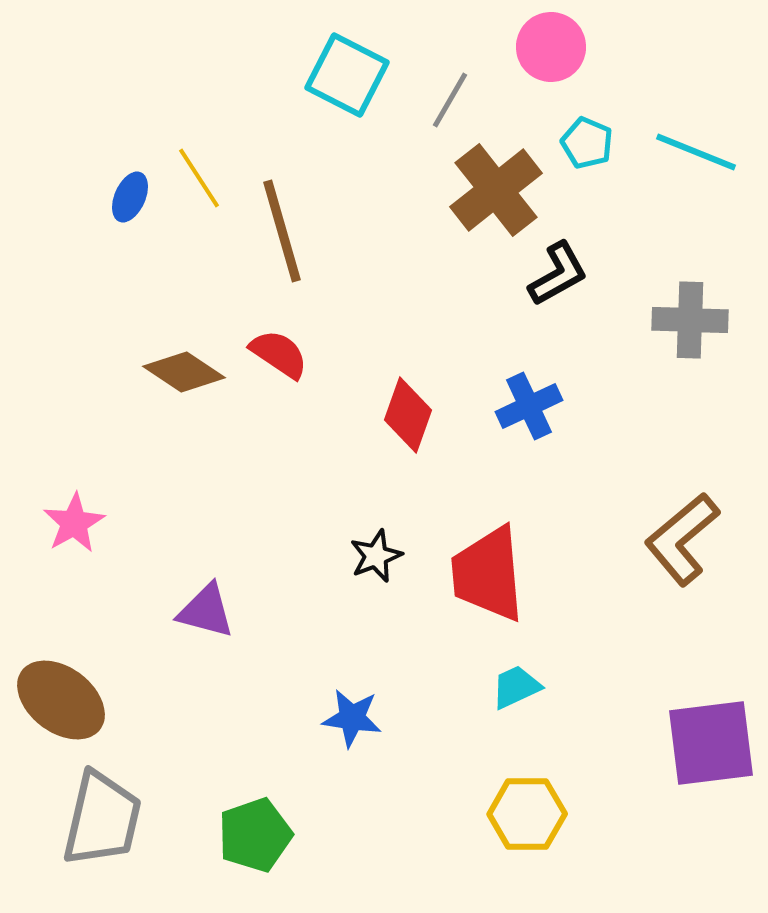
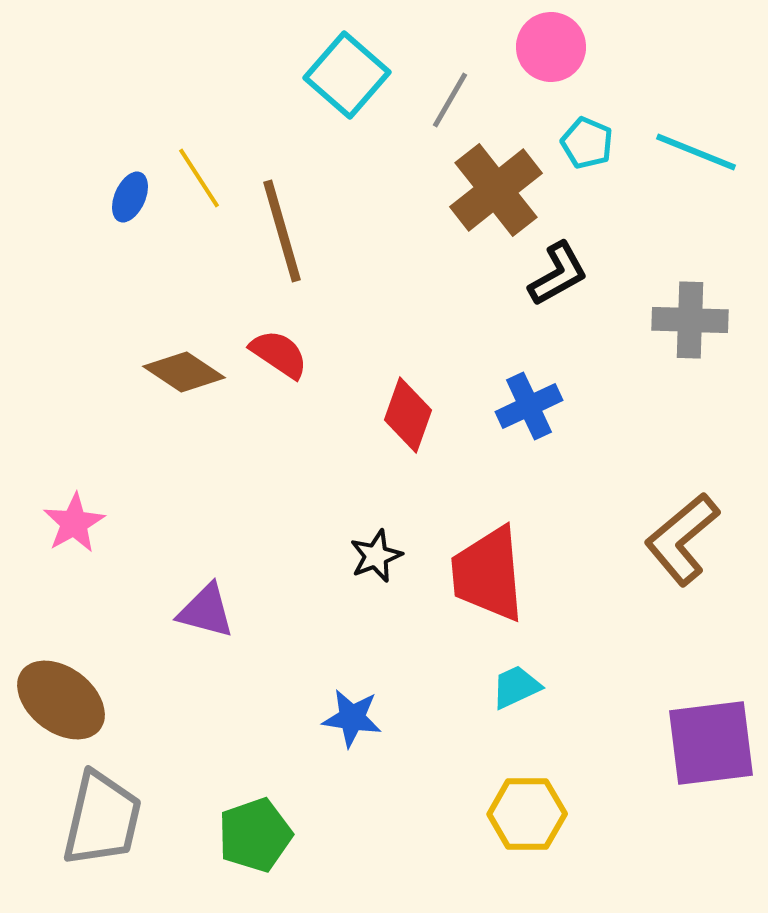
cyan square: rotated 14 degrees clockwise
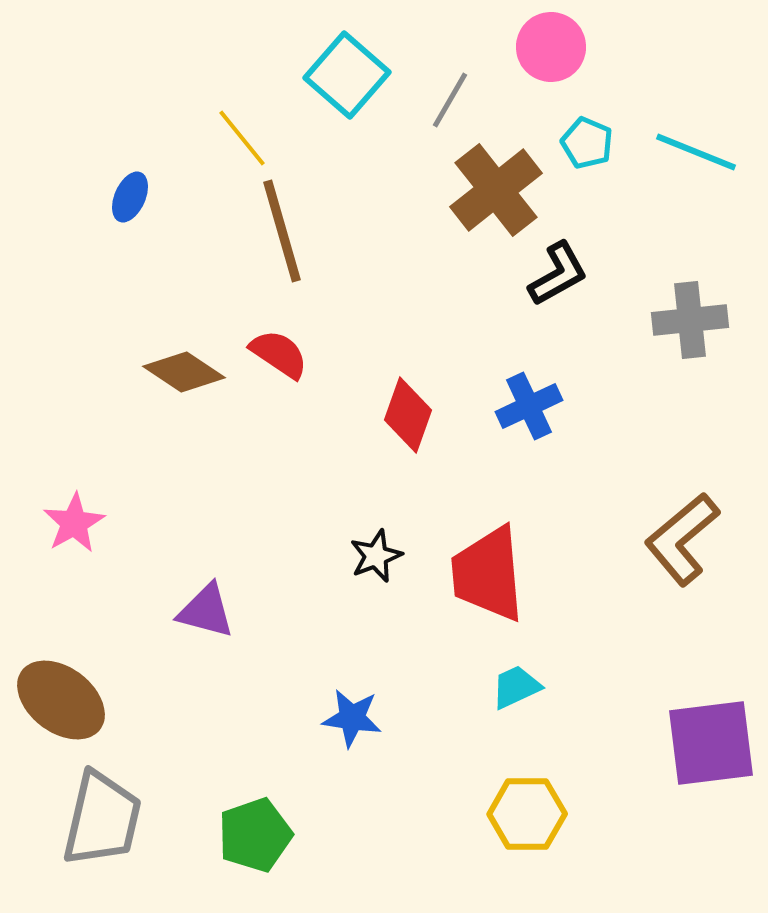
yellow line: moved 43 px right, 40 px up; rotated 6 degrees counterclockwise
gray cross: rotated 8 degrees counterclockwise
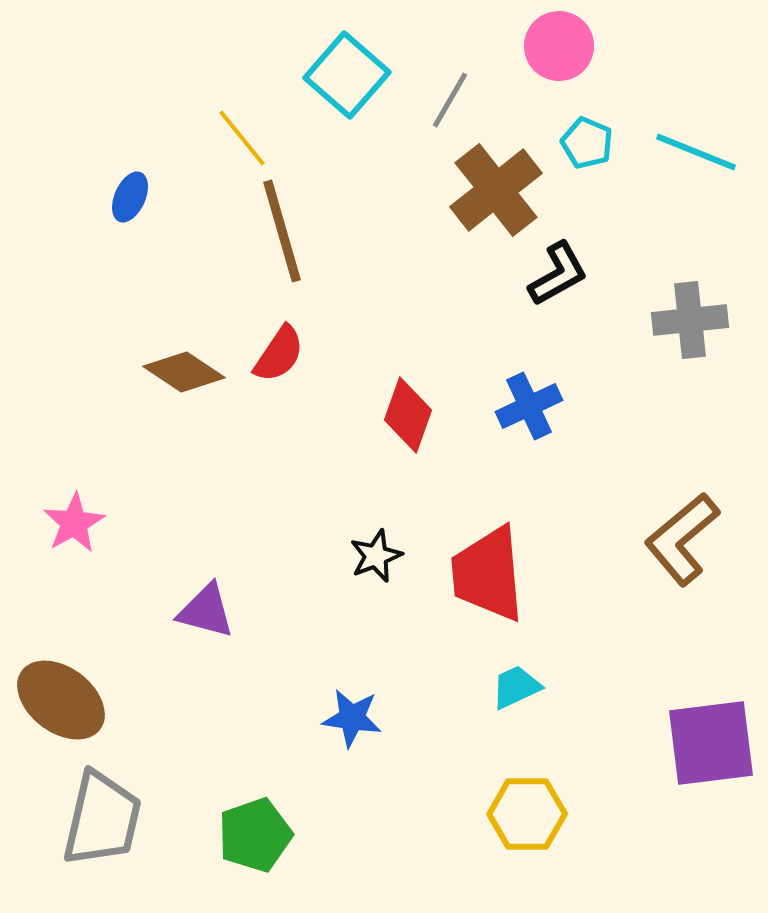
pink circle: moved 8 px right, 1 px up
red semicircle: rotated 90 degrees clockwise
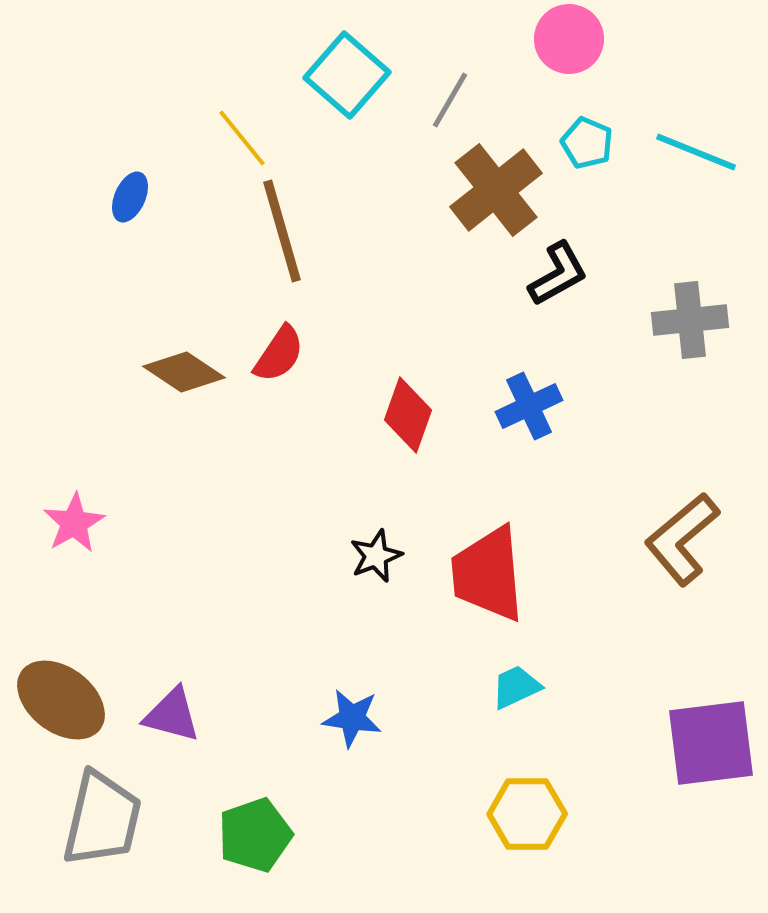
pink circle: moved 10 px right, 7 px up
purple triangle: moved 34 px left, 104 px down
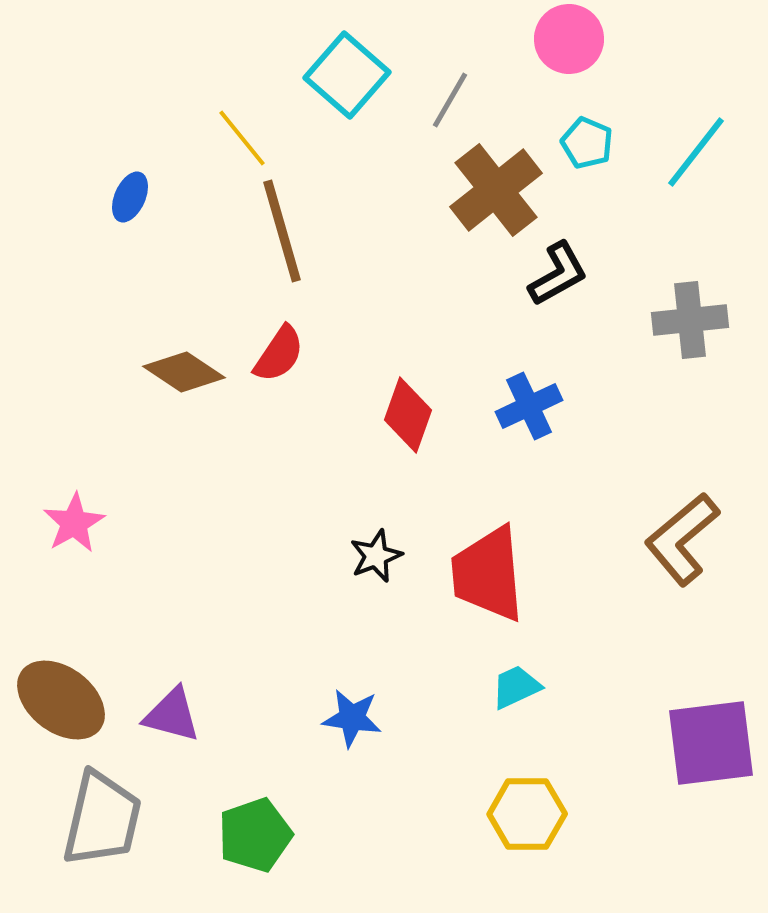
cyan line: rotated 74 degrees counterclockwise
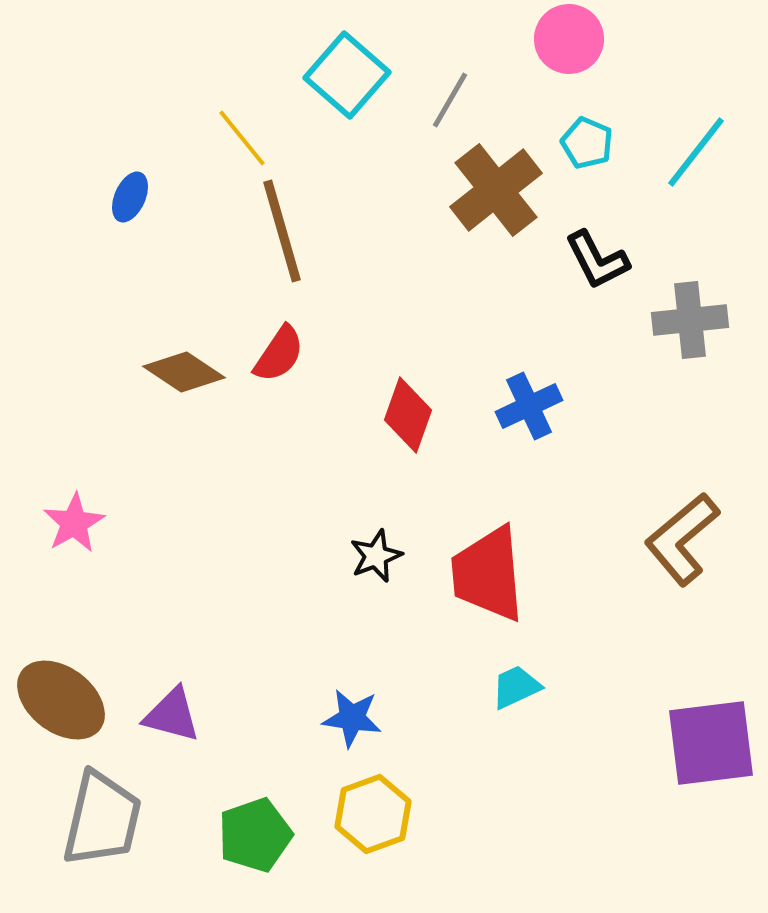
black L-shape: moved 39 px right, 14 px up; rotated 92 degrees clockwise
yellow hexagon: moved 154 px left; rotated 20 degrees counterclockwise
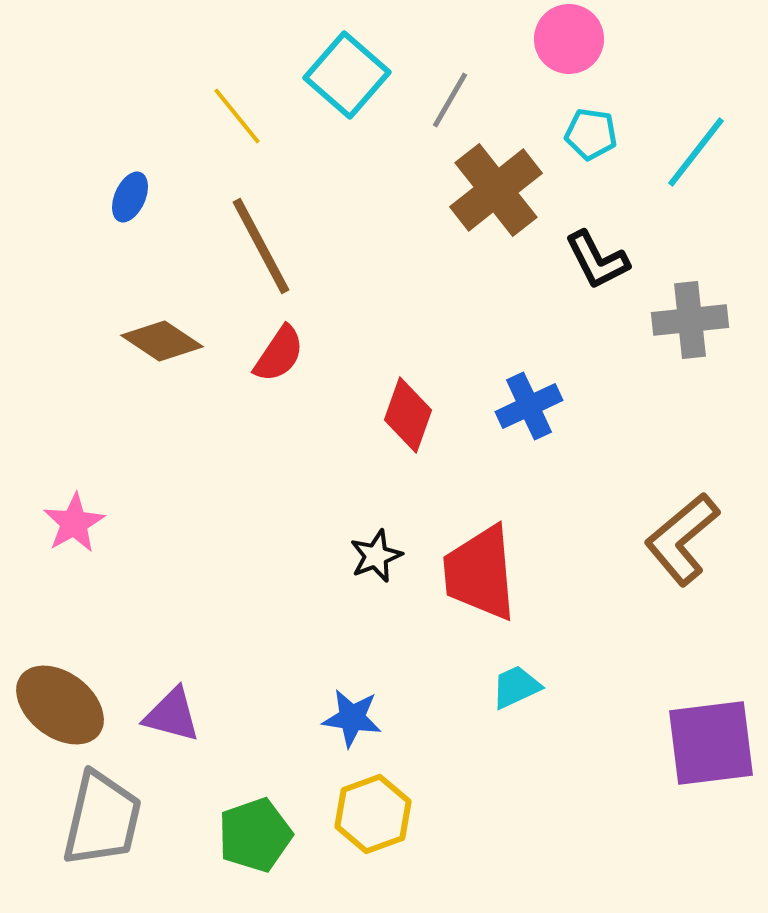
yellow line: moved 5 px left, 22 px up
cyan pentagon: moved 4 px right, 9 px up; rotated 15 degrees counterclockwise
brown line: moved 21 px left, 15 px down; rotated 12 degrees counterclockwise
brown diamond: moved 22 px left, 31 px up
red trapezoid: moved 8 px left, 1 px up
brown ellipse: moved 1 px left, 5 px down
